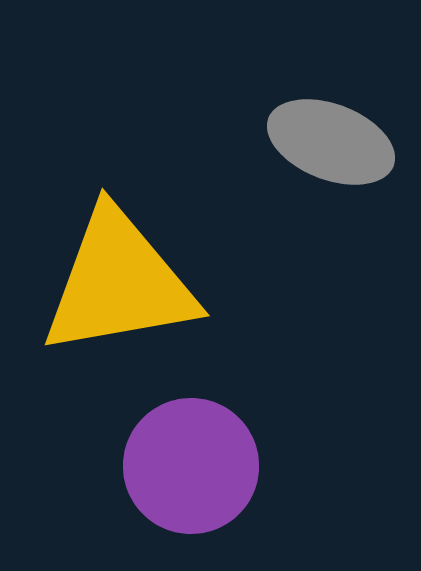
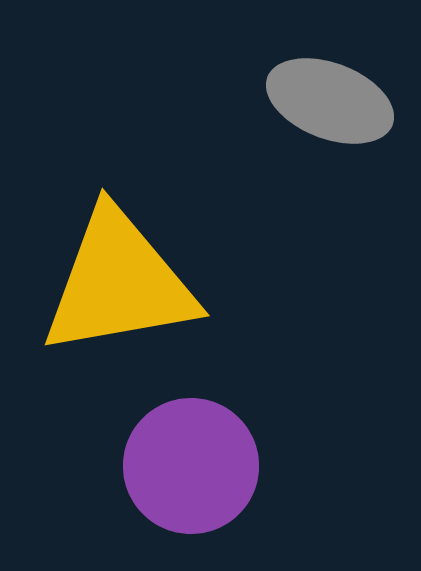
gray ellipse: moved 1 px left, 41 px up
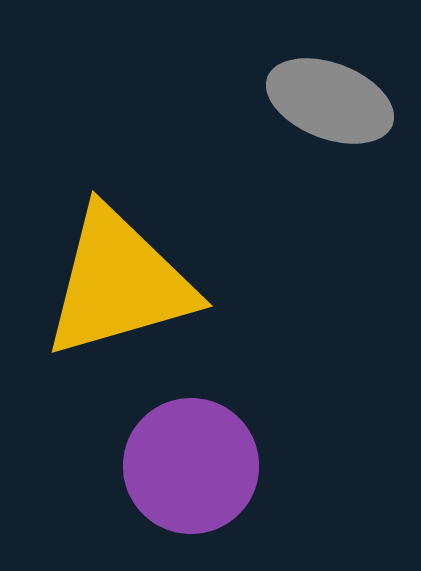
yellow triangle: rotated 6 degrees counterclockwise
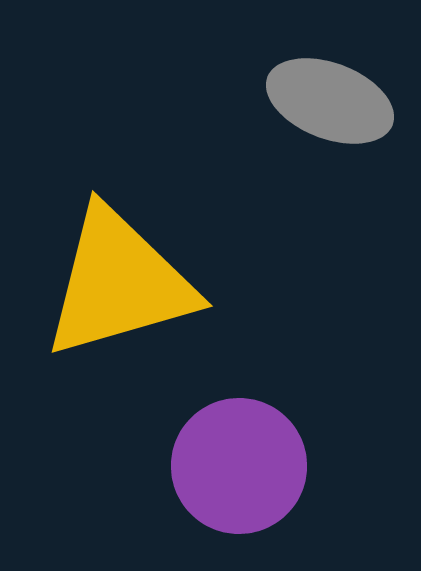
purple circle: moved 48 px right
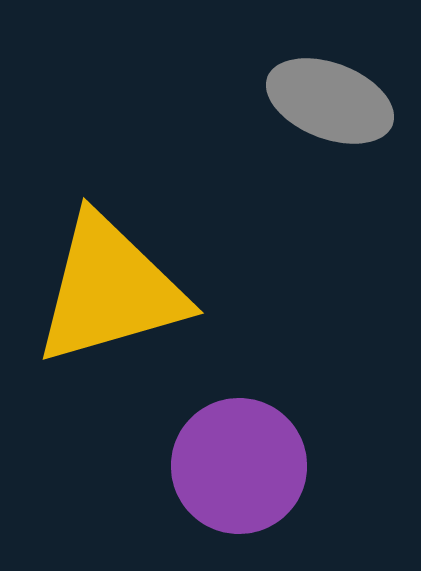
yellow triangle: moved 9 px left, 7 px down
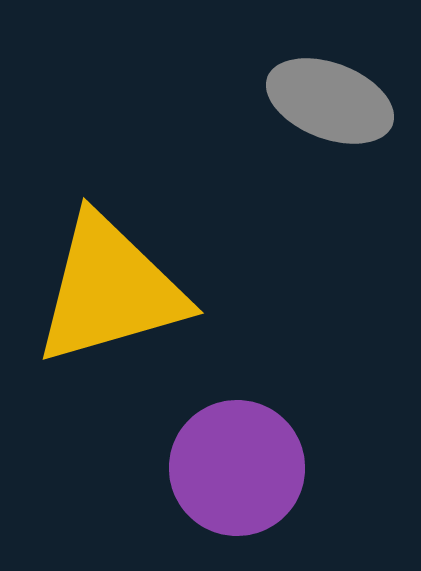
purple circle: moved 2 px left, 2 px down
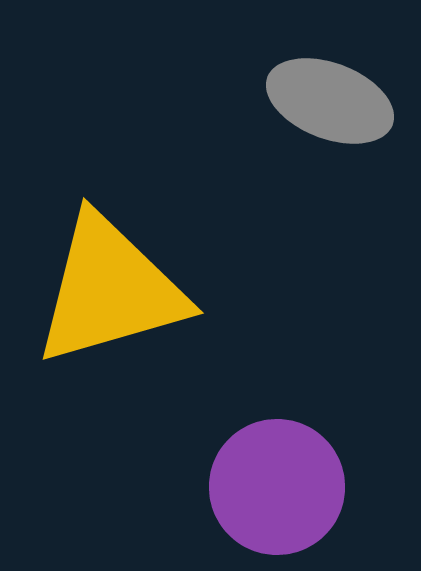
purple circle: moved 40 px right, 19 px down
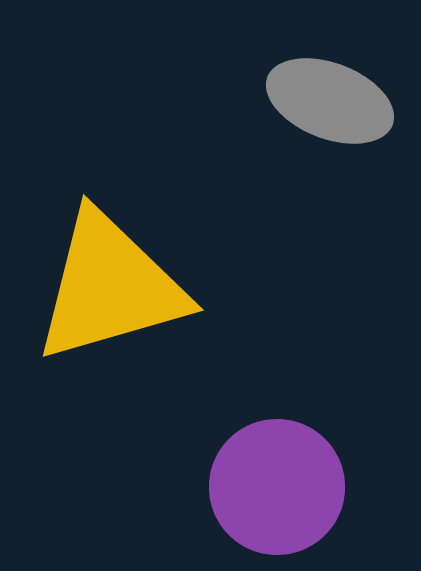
yellow triangle: moved 3 px up
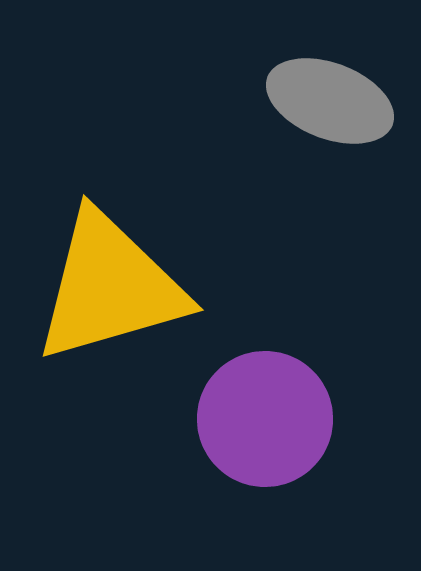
purple circle: moved 12 px left, 68 px up
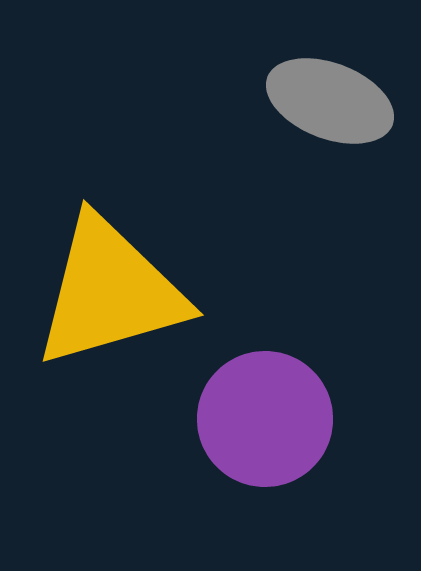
yellow triangle: moved 5 px down
